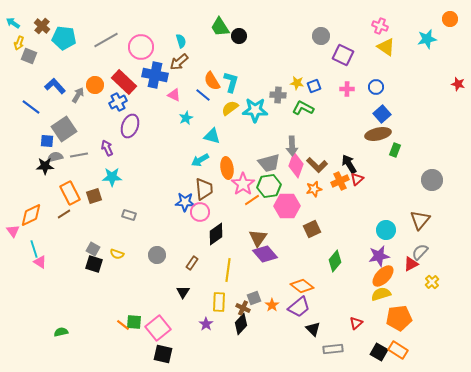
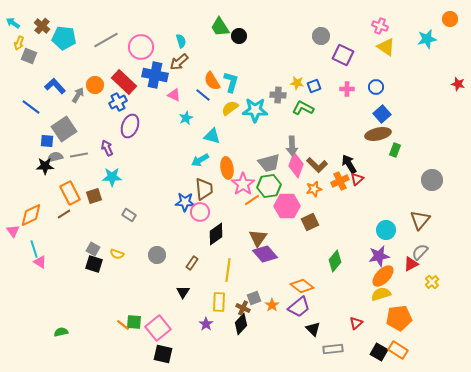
gray rectangle at (129, 215): rotated 16 degrees clockwise
brown square at (312, 229): moved 2 px left, 7 px up
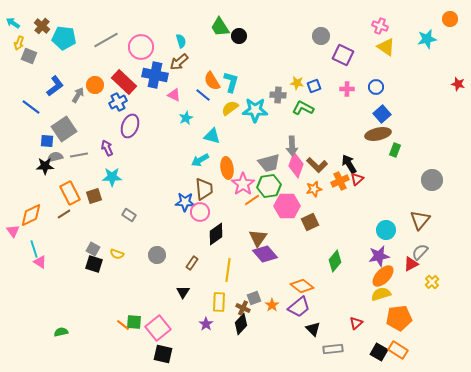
blue L-shape at (55, 86): rotated 95 degrees clockwise
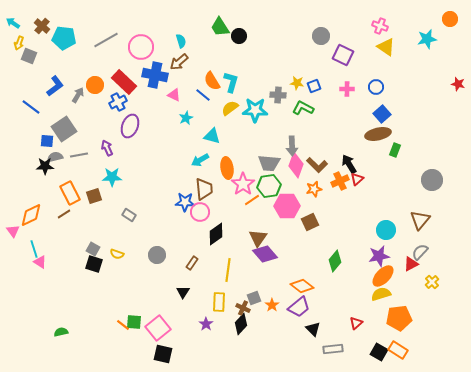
gray trapezoid at (269, 163): rotated 20 degrees clockwise
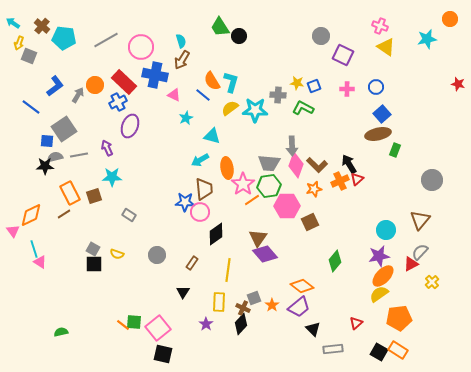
brown arrow at (179, 62): moved 3 px right, 2 px up; rotated 18 degrees counterclockwise
black square at (94, 264): rotated 18 degrees counterclockwise
yellow semicircle at (381, 294): moved 2 px left; rotated 18 degrees counterclockwise
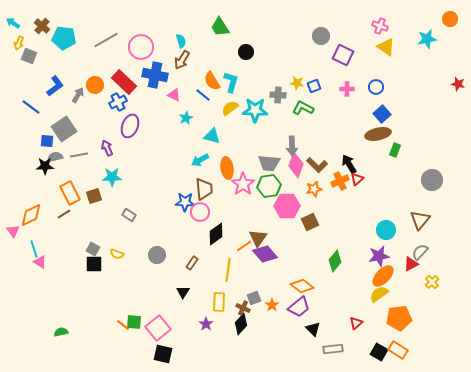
black circle at (239, 36): moved 7 px right, 16 px down
orange line at (252, 200): moved 8 px left, 46 px down
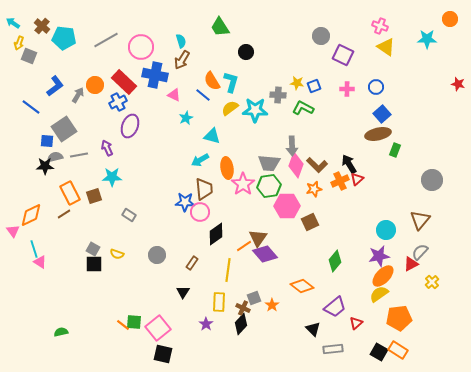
cyan star at (427, 39): rotated 12 degrees clockwise
purple trapezoid at (299, 307): moved 36 px right
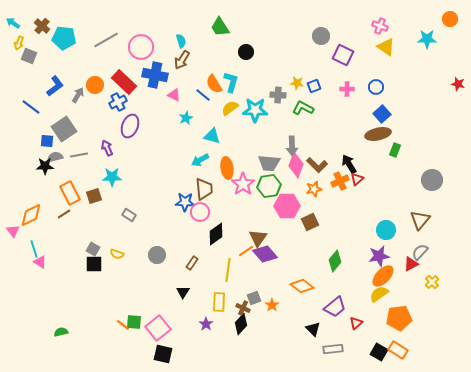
orange semicircle at (212, 81): moved 2 px right, 3 px down
orange line at (244, 246): moved 2 px right, 5 px down
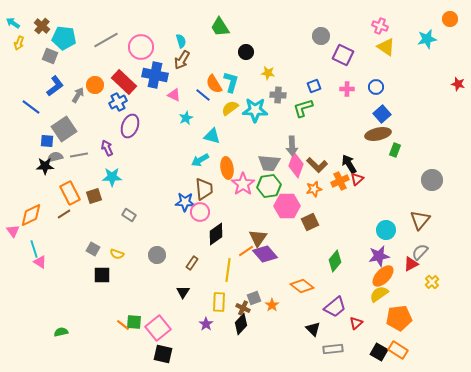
cyan star at (427, 39): rotated 12 degrees counterclockwise
gray square at (29, 56): moved 21 px right
yellow star at (297, 83): moved 29 px left, 10 px up
green L-shape at (303, 108): rotated 45 degrees counterclockwise
black square at (94, 264): moved 8 px right, 11 px down
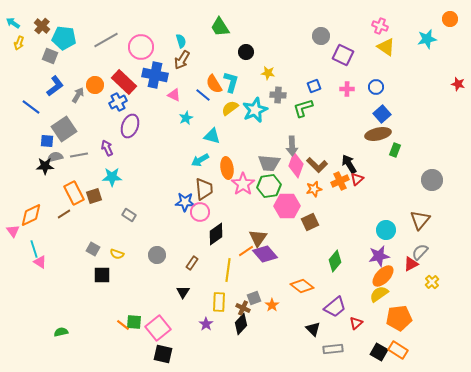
cyan star at (255, 110): rotated 25 degrees counterclockwise
orange rectangle at (70, 193): moved 4 px right
